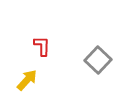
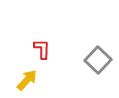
red L-shape: moved 3 px down
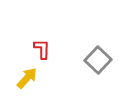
yellow arrow: moved 2 px up
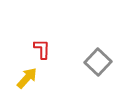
gray square: moved 2 px down
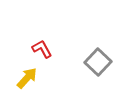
red L-shape: rotated 30 degrees counterclockwise
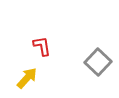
red L-shape: moved 3 px up; rotated 20 degrees clockwise
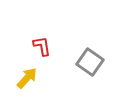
gray square: moved 8 px left; rotated 8 degrees counterclockwise
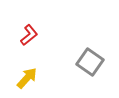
red L-shape: moved 13 px left, 11 px up; rotated 60 degrees clockwise
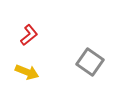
yellow arrow: moved 6 px up; rotated 70 degrees clockwise
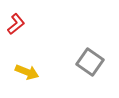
red L-shape: moved 13 px left, 11 px up
